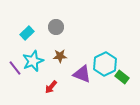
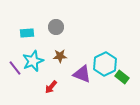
cyan rectangle: rotated 40 degrees clockwise
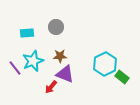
purple triangle: moved 17 px left
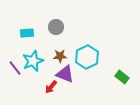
cyan hexagon: moved 18 px left, 7 px up
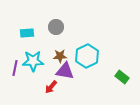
cyan hexagon: moved 1 px up
cyan star: rotated 20 degrees clockwise
purple line: rotated 49 degrees clockwise
purple triangle: moved 3 px up; rotated 12 degrees counterclockwise
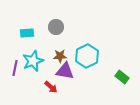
cyan star: rotated 20 degrees counterclockwise
red arrow: rotated 88 degrees counterclockwise
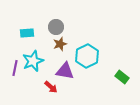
brown star: moved 12 px up; rotated 16 degrees counterclockwise
